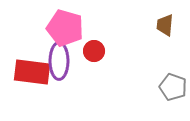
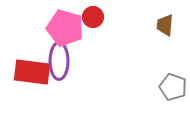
red circle: moved 1 px left, 34 px up
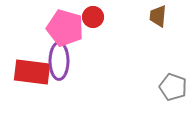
brown trapezoid: moved 7 px left, 9 px up
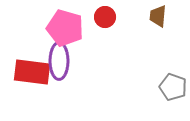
red circle: moved 12 px right
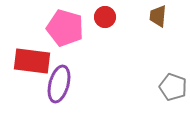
purple ellipse: moved 23 px down; rotated 15 degrees clockwise
red rectangle: moved 11 px up
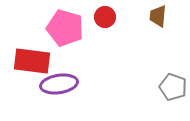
purple ellipse: rotated 66 degrees clockwise
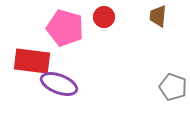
red circle: moved 1 px left
purple ellipse: rotated 30 degrees clockwise
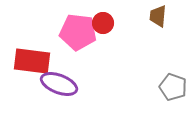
red circle: moved 1 px left, 6 px down
pink pentagon: moved 13 px right, 4 px down; rotated 9 degrees counterclockwise
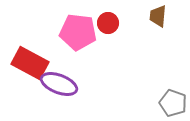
red circle: moved 5 px right
red rectangle: moved 2 px left, 2 px down; rotated 21 degrees clockwise
gray pentagon: moved 16 px down
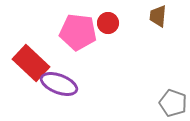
red rectangle: moved 1 px right; rotated 15 degrees clockwise
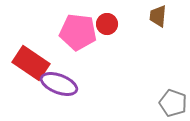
red circle: moved 1 px left, 1 px down
red rectangle: rotated 9 degrees counterclockwise
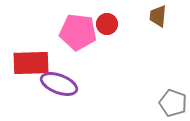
red rectangle: rotated 36 degrees counterclockwise
